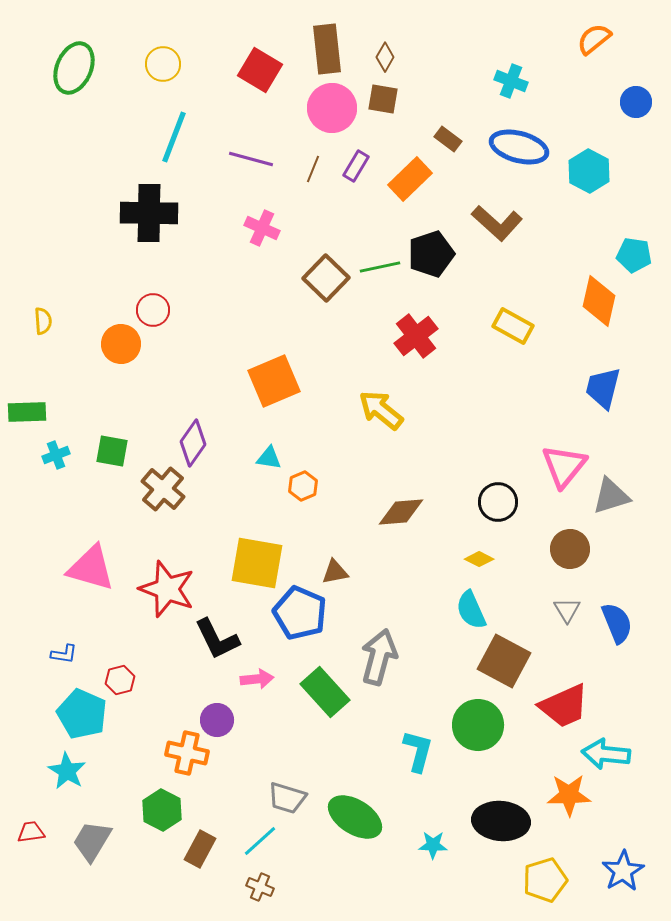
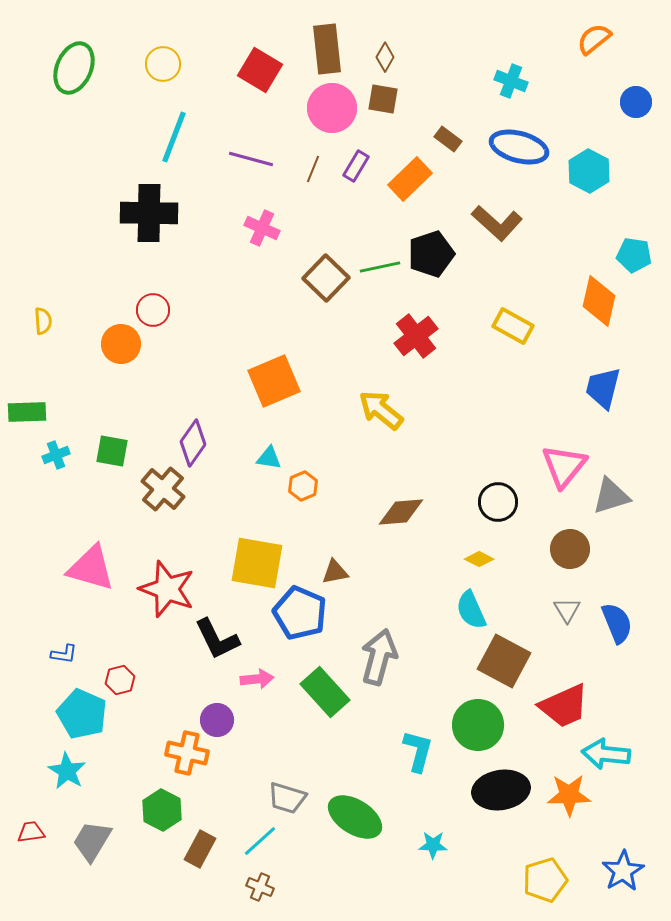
black ellipse at (501, 821): moved 31 px up; rotated 14 degrees counterclockwise
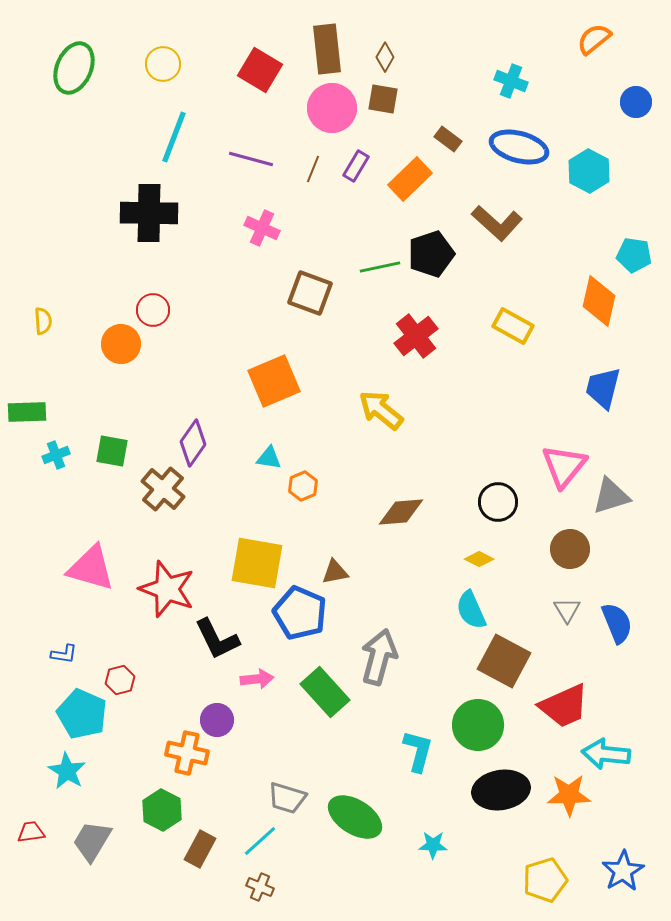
brown square at (326, 278): moved 16 px left, 15 px down; rotated 24 degrees counterclockwise
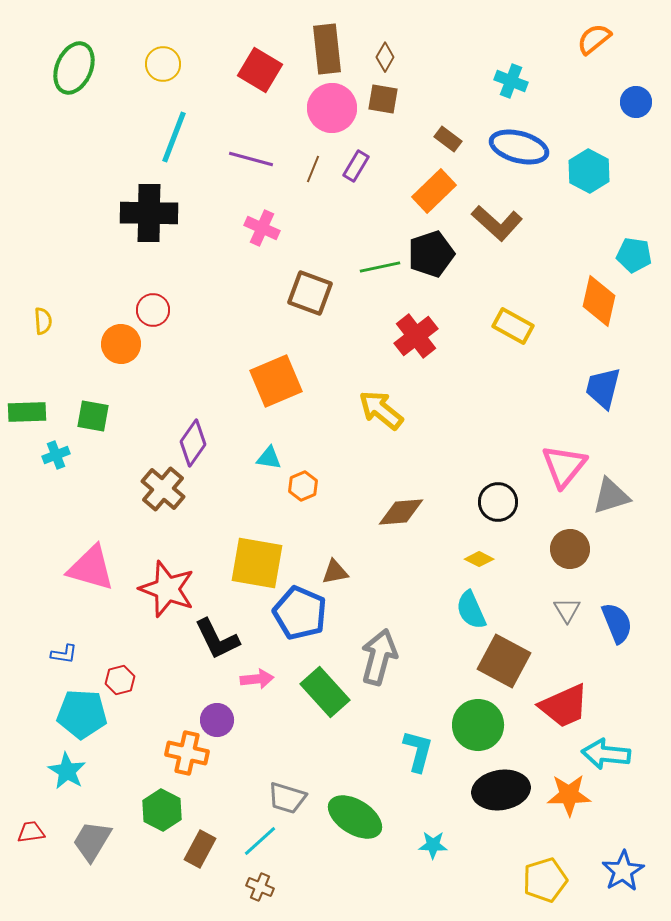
orange rectangle at (410, 179): moved 24 px right, 12 px down
orange square at (274, 381): moved 2 px right
green square at (112, 451): moved 19 px left, 35 px up
cyan pentagon at (82, 714): rotated 21 degrees counterclockwise
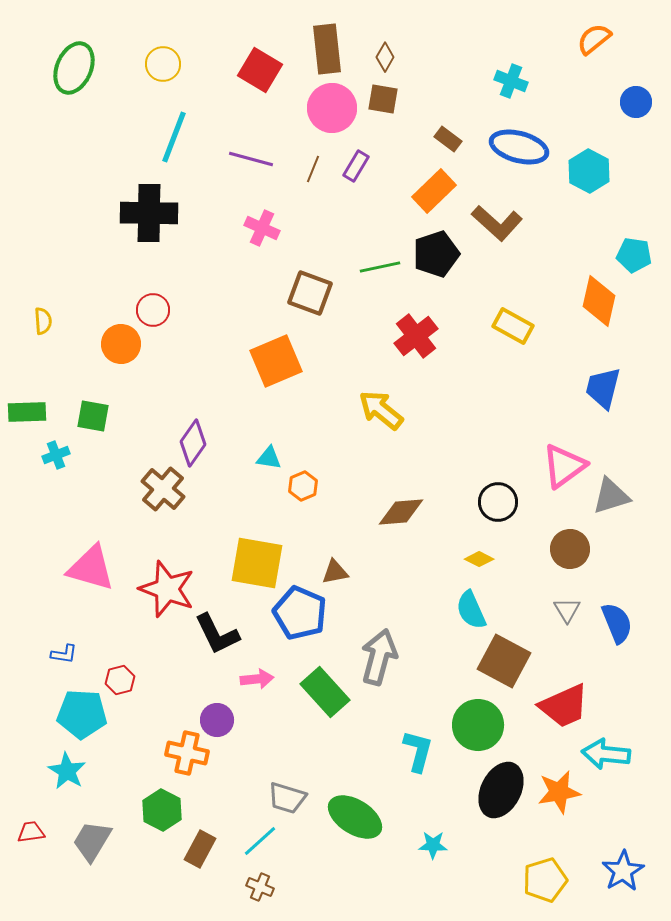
black pentagon at (431, 254): moved 5 px right
orange square at (276, 381): moved 20 px up
pink triangle at (564, 466): rotated 15 degrees clockwise
black L-shape at (217, 639): moved 5 px up
black ellipse at (501, 790): rotated 54 degrees counterclockwise
orange star at (569, 795): moved 10 px left, 3 px up; rotated 9 degrees counterclockwise
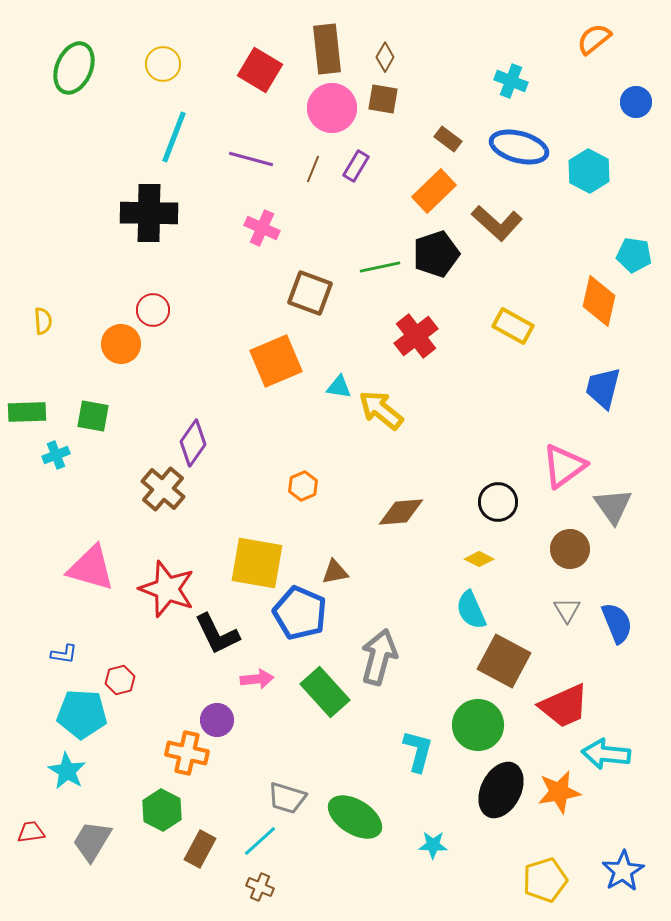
cyan triangle at (269, 458): moved 70 px right, 71 px up
gray triangle at (611, 496): moved 2 px right, 10 px down; rotated 48 degrees counterclockwise
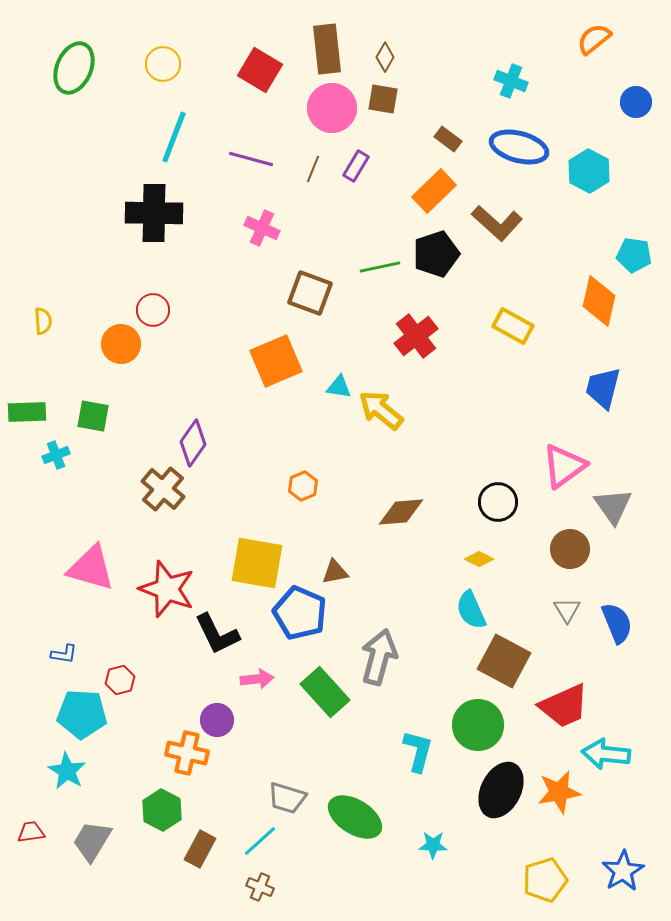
black cross at (149, 213): moved 5 px right
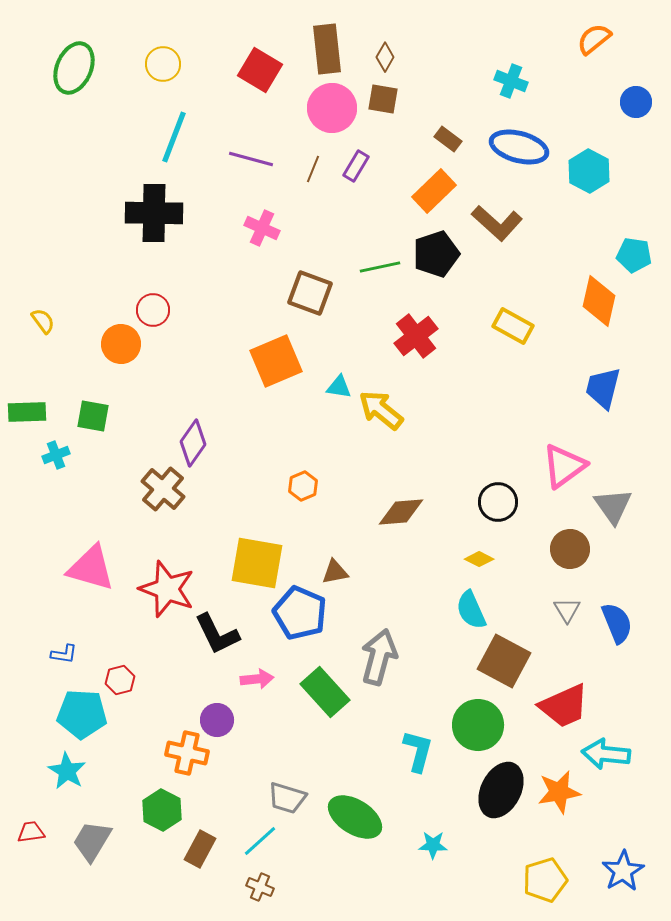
yellow semicircle at (43, 321): rotated 32 degrees counterclockwise
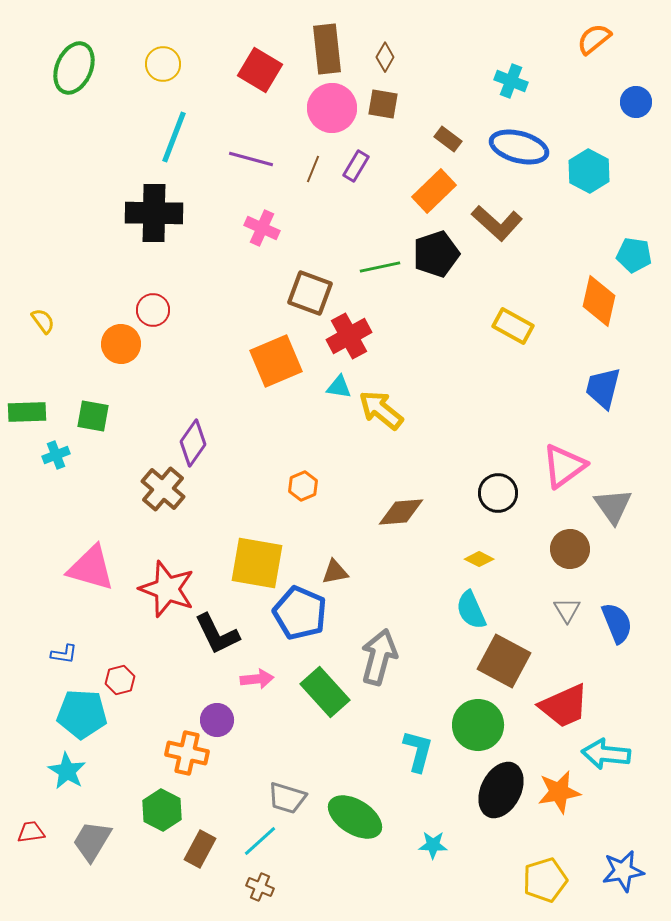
brown square at (383, 99): moved 5 px down
red cross at (416, 336): moved 67 px left; rotated 9 degrees clockwise
black circle at (498, 502): moved 9 px up
blue star at (623, 871): rotated 21 degrees clockwise
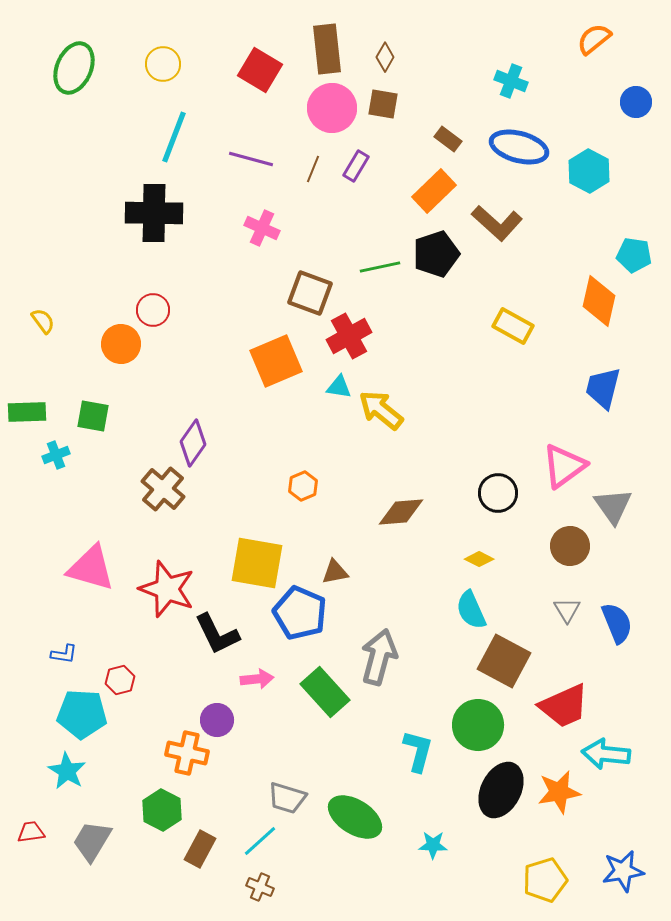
brown circle at (570, 549): moved 3 px up
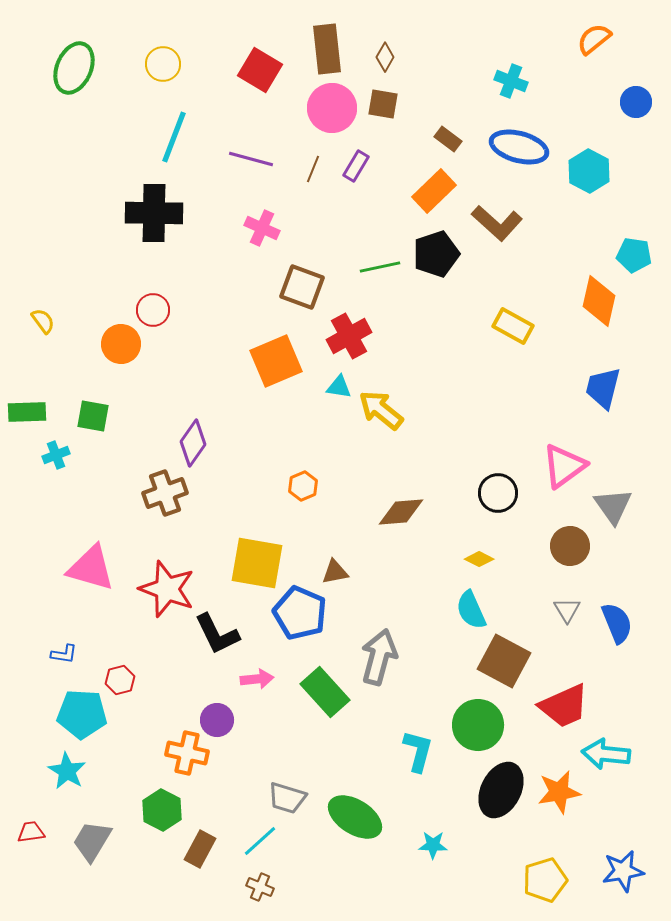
brown square at (310, 293): moved 8 px left, 6 px up
brown cross at (163, 489): moved 2 px right, 4 px down; rotated 30 degrees clockwise
